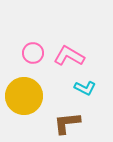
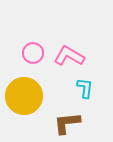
cyan L-shape: rotated 110 degrees counterclockwise
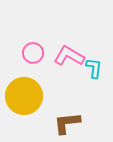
cyan L-shape: moved 9 px right, 20 px up
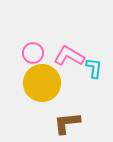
yellow circle: moved 18 px right, 13 px up
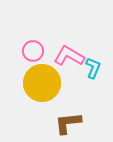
pink circle: moved 2 px up
cyan L-shape: moved 1 px left; rotated 15 degrees clockwise
brown L-shape: moved 1 px right
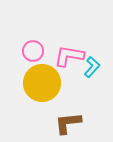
pink L-shape: rotated 20 degrees counterclockwise
cyan L-shape: moved 1 px left, 1 px up; rotated 20 degrees clockwise
